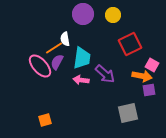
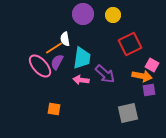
orange square: moved 9 px right, 11 px up; rotated 24 degrees clockwise
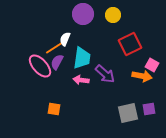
white semicircle: rotated 32 degrees clockwise
purple square: moved 19 px down
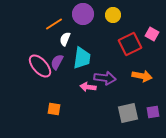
orange line: moved 24 px up
pink square: moved 31 px up
purple arrow: moved 4 px down; rotated 35 degrees counterclockwise
pink arrow: moved 7 px right, 7 px down
purple square: moved 4 px right, 3 px down
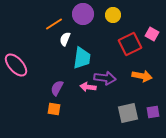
purple semicircle: moved 26 px down
pink ellipse: moved 24 px left, 1 px up
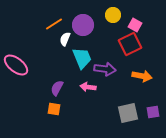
purple circle: moved 11 px down
pink square: moved 17 px left, 9 px up
cyan trapezoid: rotated 30 degrees counterclockwise
pink ellipse: rotated 10 degrees counterclockwise
purple arrow: moved 9 px up
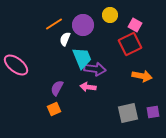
yellow circle: moved 3 px left
purple arrow: moved 10 px left
orange square: rotated 32 degrees counterclockwise
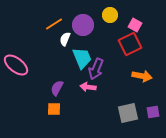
purple arrow: moved 1 px right; rotated 105 degrees clockwise
orange square: rotated 24 degrees clockwise
